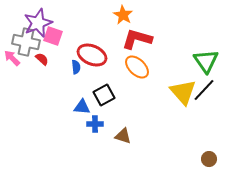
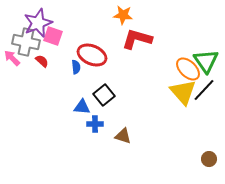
orange star: rotated 24 degrees counterclockwise
red semicircle: moved 2 px down
orange ellipse: moved 51 px right, 2 px down
black square: rotated 10 degrees counterclockwise
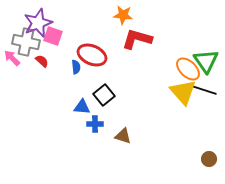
black line: rotated 65 degrees clockwise
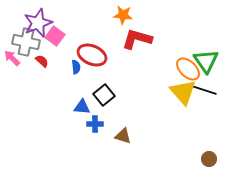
pink square: moved 2 px right; rotated 18 degrees clockwise
